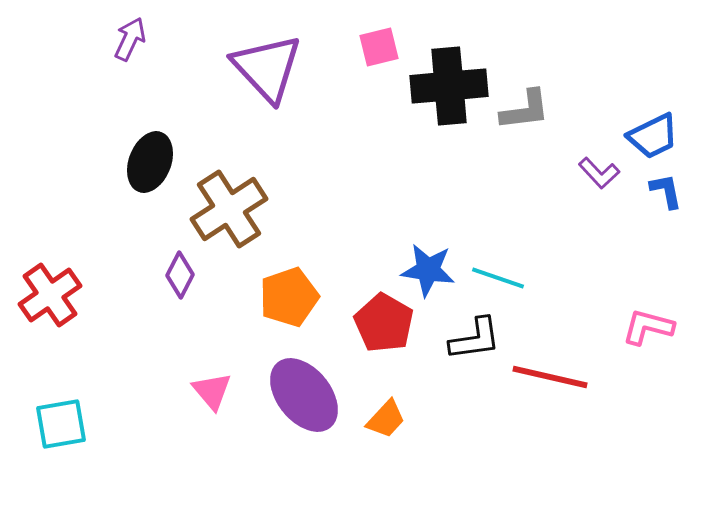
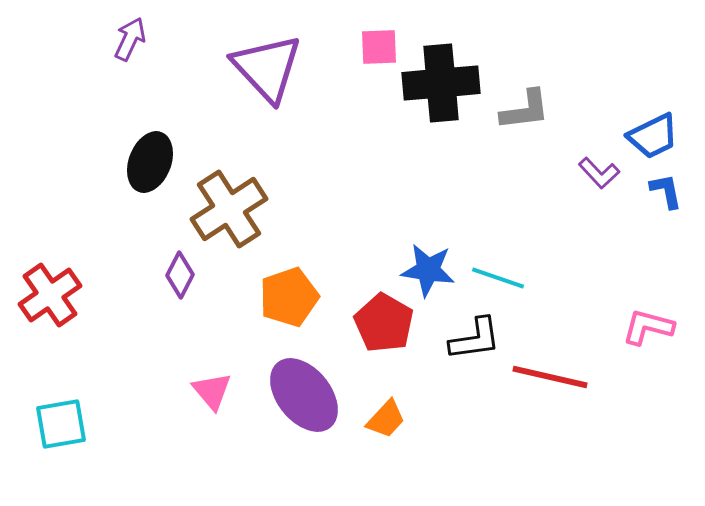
pink square: rotated 12 degrees clockwise
black cross: moved 8 px left, 3 px up
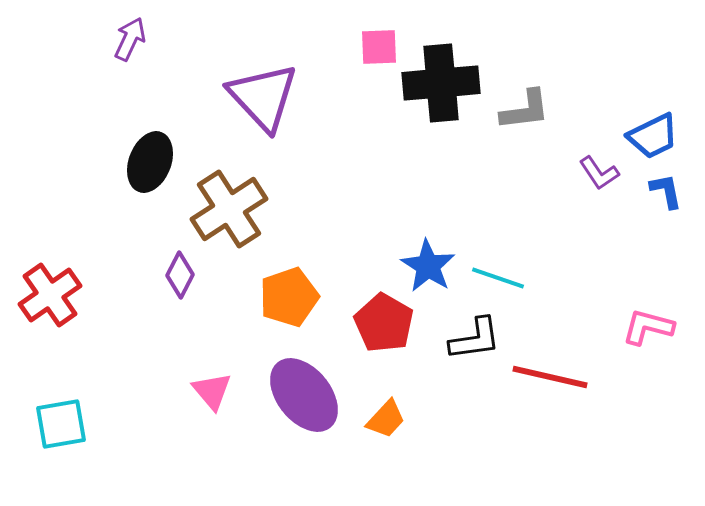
purple triangle: moved 4 px left, 29 px down
purple L-shape: rotated 9 degrees clockwise
blue star: moved 4 px up; rotated 24 degrees clockwise
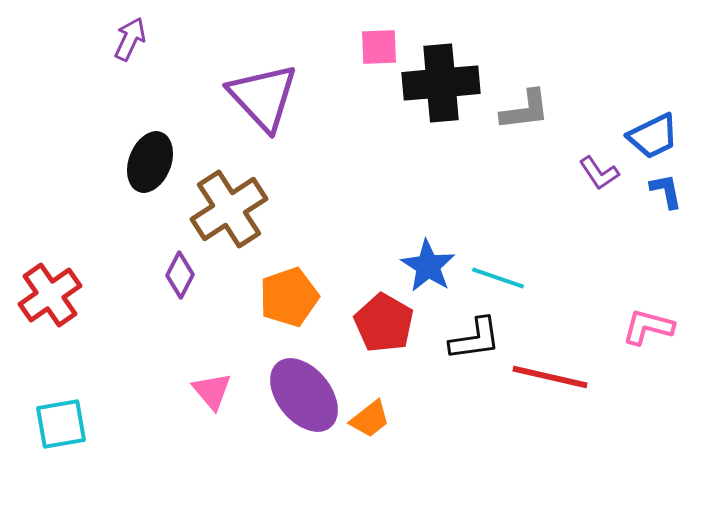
orange trapezoid: moved 16 px left; rotated 9 degrees clockwise
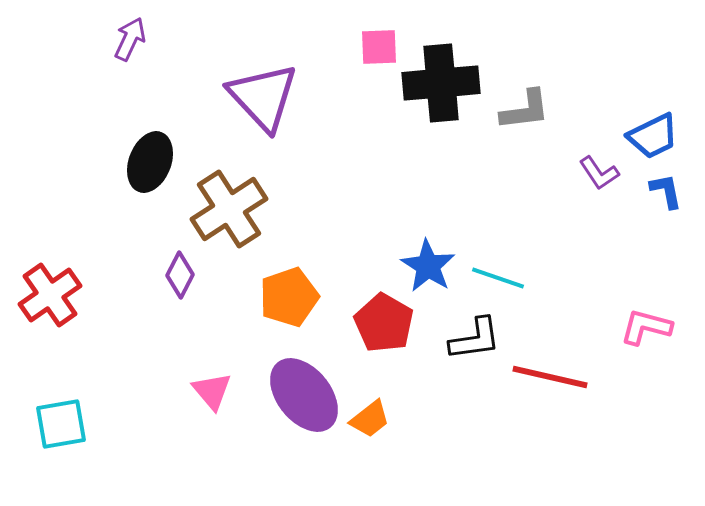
pink L-shape: moved 2 px left
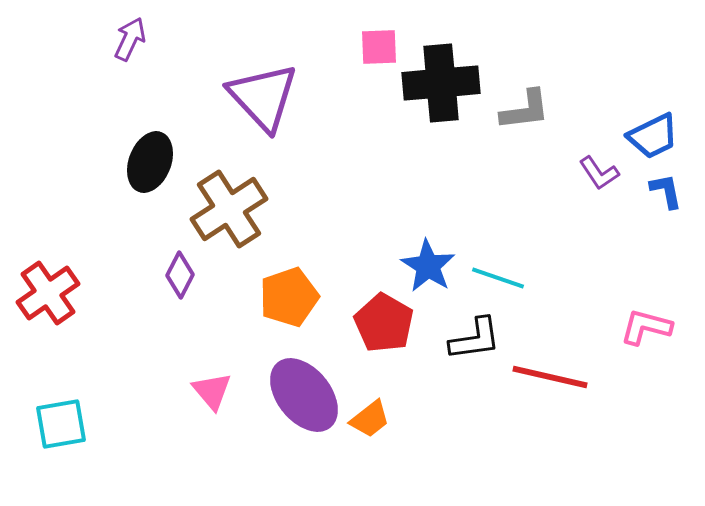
red cross: moved 2 px left, 2 px up
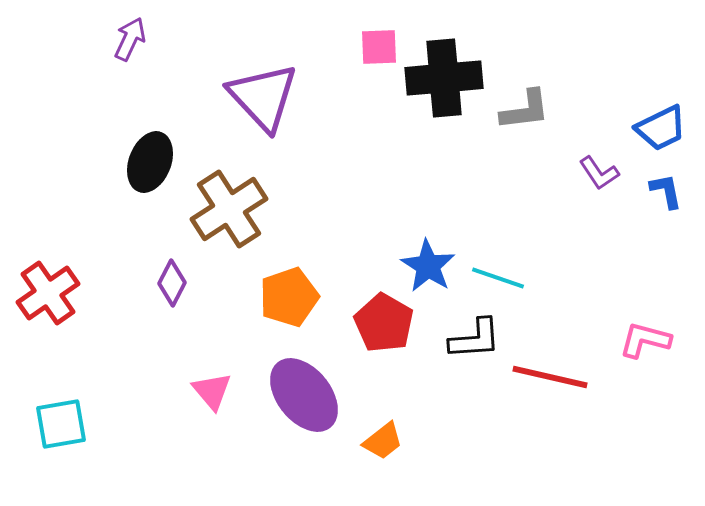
black cross: moved 3 px right, 5 px up
blue trapezoid: moved 8 px right, 8 px up
purple diamond: moved 8 px left, 8 px down
pink L-shape: moved 1 px left, 13 px down
black L-shape: rotated 4 degrees clockwise
orange trapezoid: moved 13 px right, 22 px down
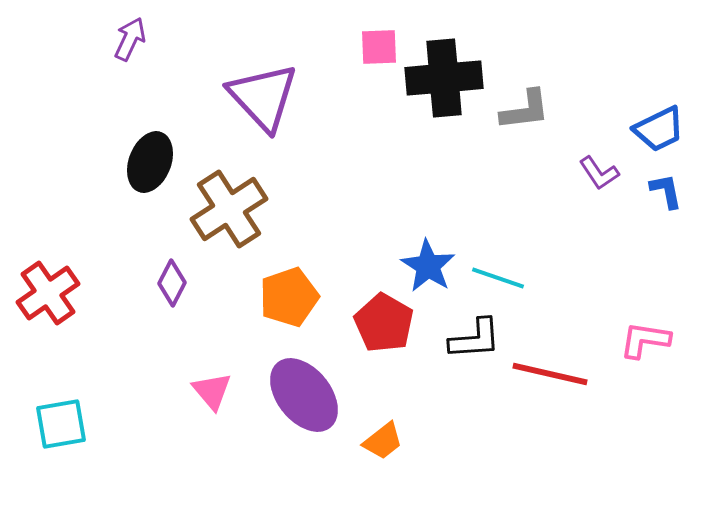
blue trapezoid: moved 2 px left, 1 px down
pink L-shape: rotated 6 degrees counterclockwise
red line: moved 3 px up
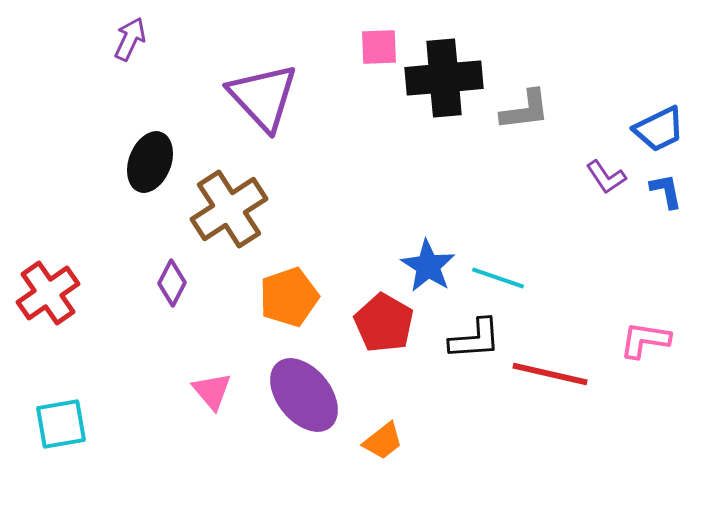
purple L-shape: moved 7 px right, 4 px down
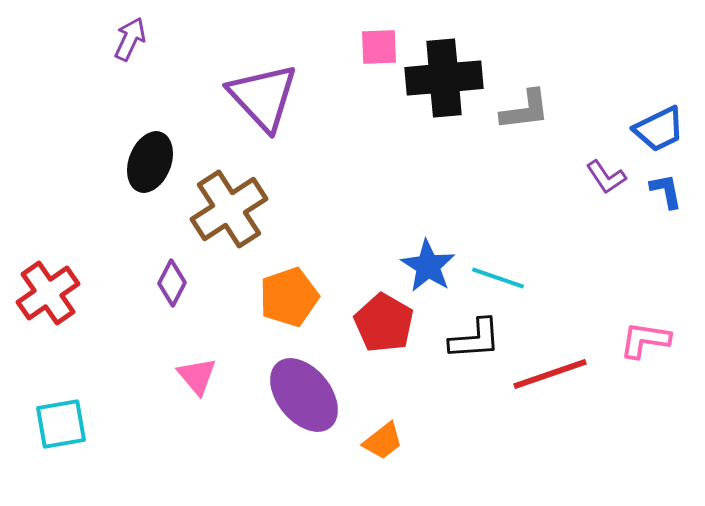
red line: rotated 32 degrees counterclockwise
pink triangle: moved 15 px left, 15 px up
